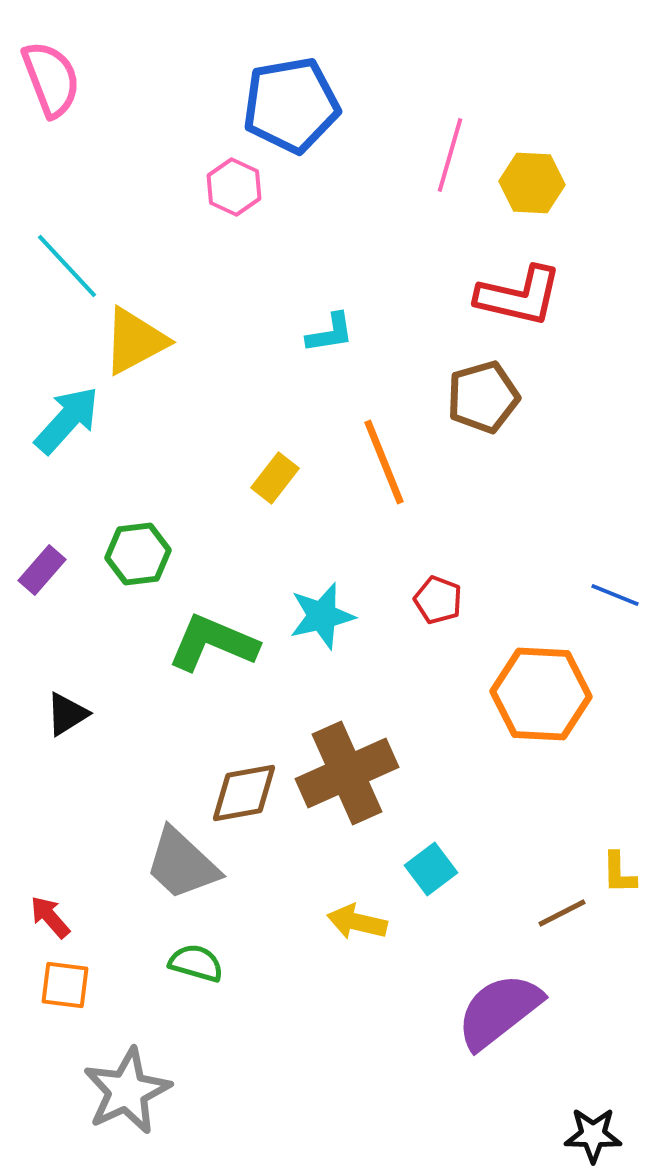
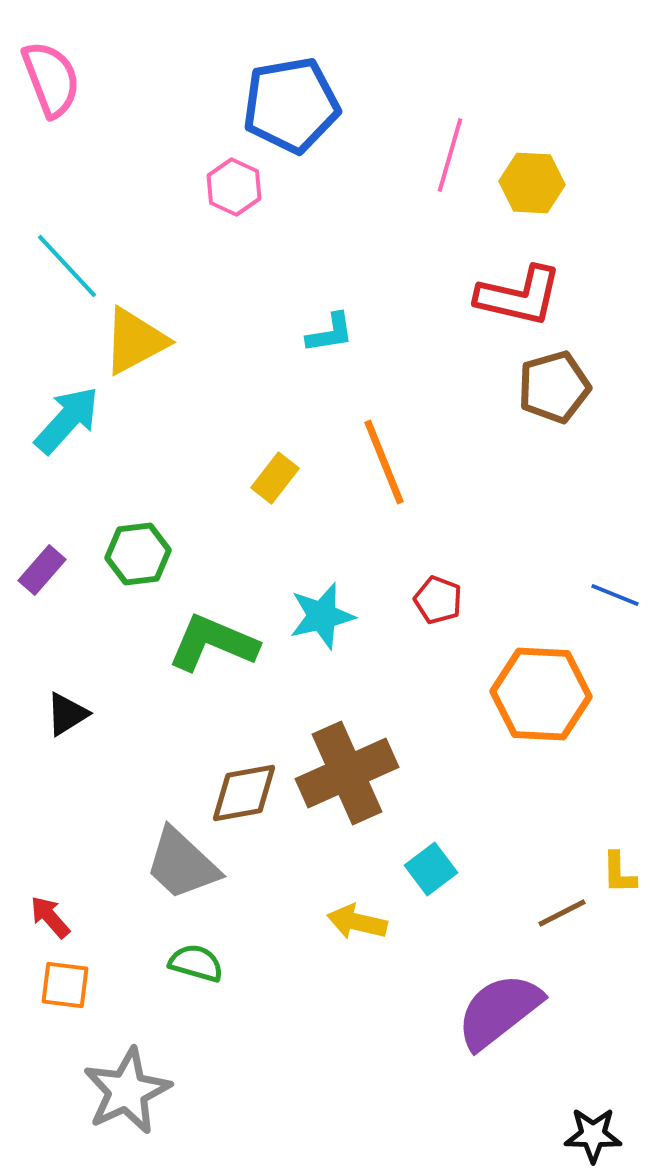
brown pentagon: moved 71 px right, 10 px up
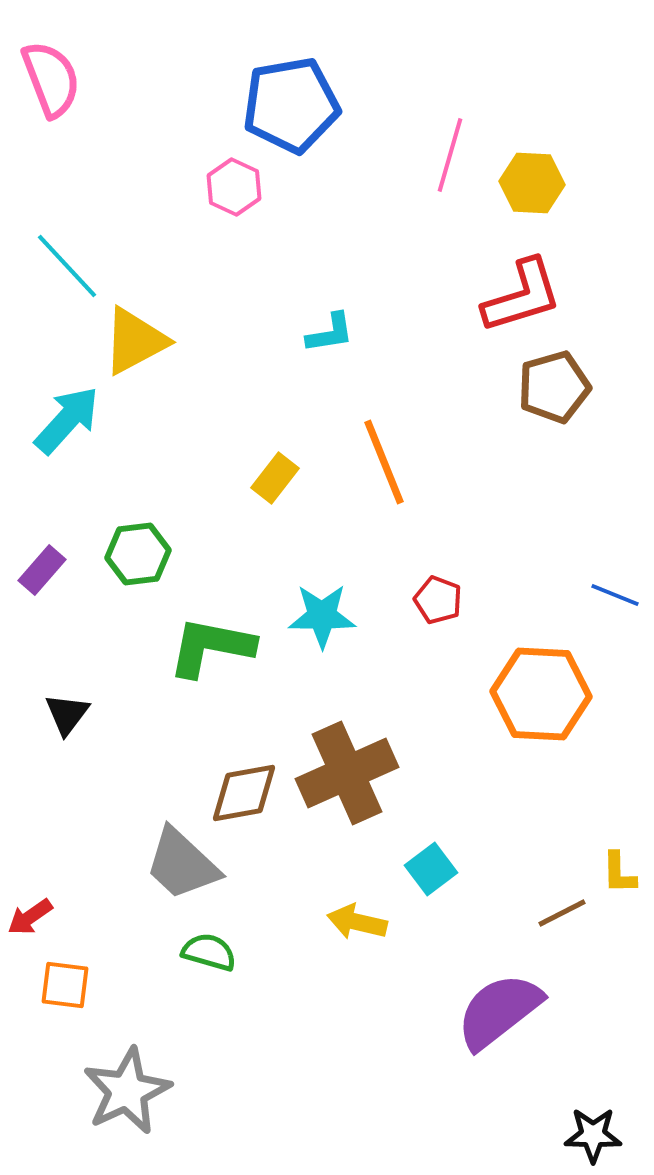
red L-shape: moved 3 px right; rotated 30 degrees counterclockwise
cyan star: rotated 14 degrees clockwise
green L-shape: moved 2 px left, 4 px down; rotated 12 degrees counterclockwise
black triangle: rotated 21 degrees counterclockwise
red arrow: moved 20 px left; rotated 84 degrees counterclockwise
green semicircle: moved 13 px right, 11 px up
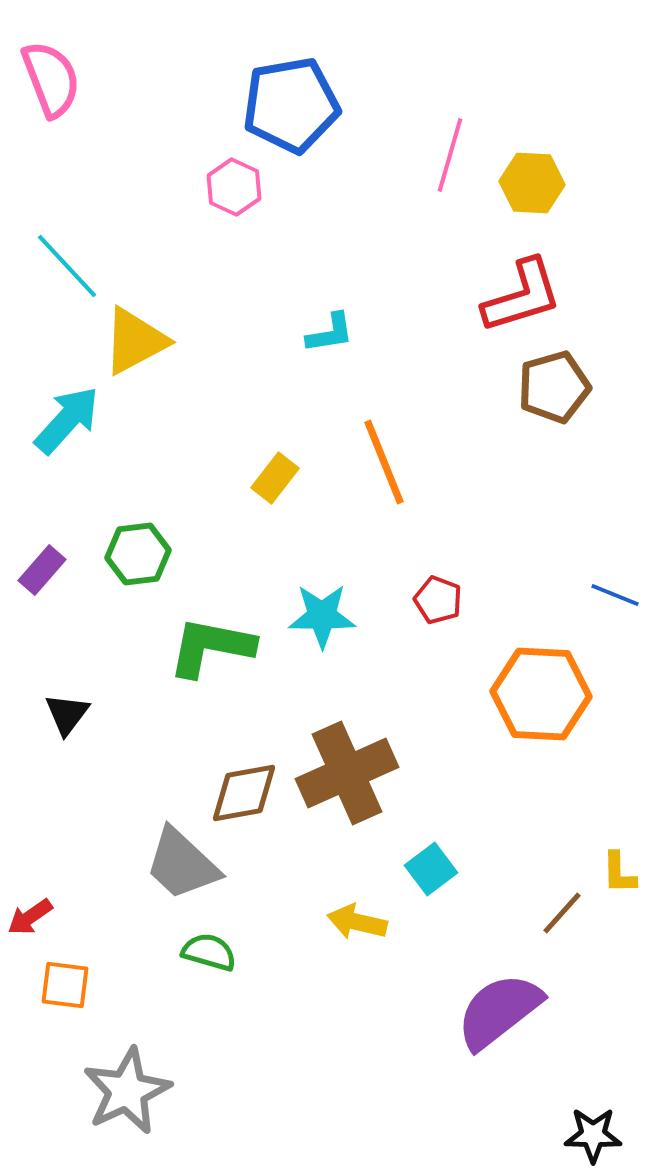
brown line: rotated 21 degrees counterclockwise
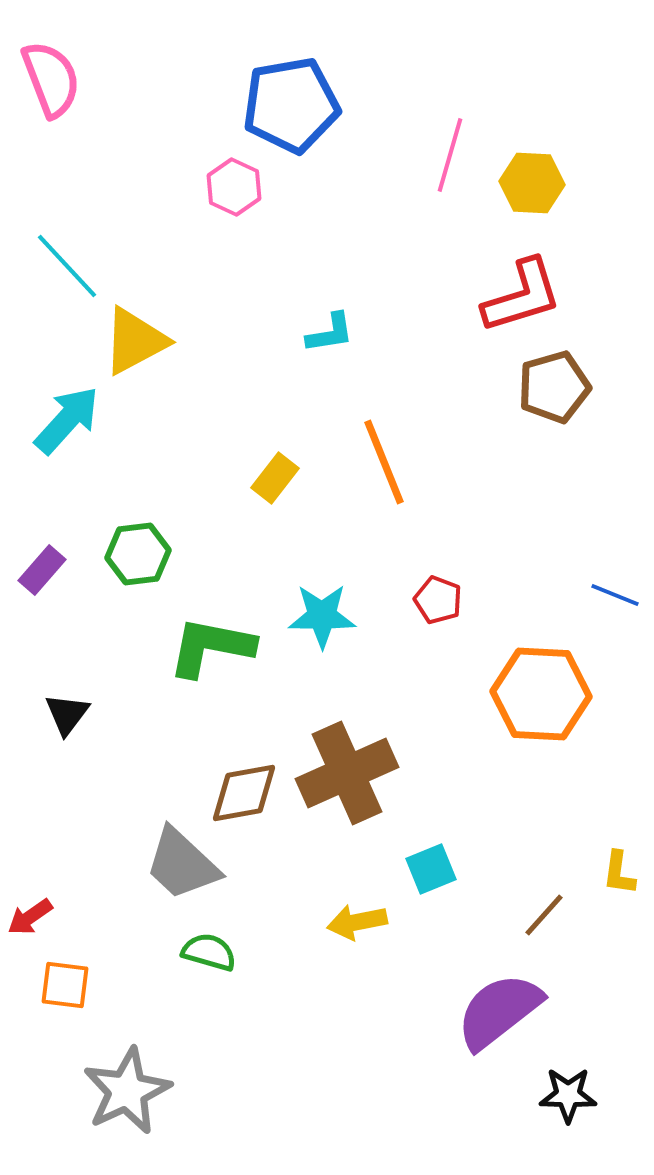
cyan square: rotated 15 degrees clockwise
yellow L-shape: rotated 9 degrees clockwise
brown line: moved 18 px left, 2 px down
yellow arrow: rotated 24 degrees counterclockwise
black star: moved 25 px left, 40 px up
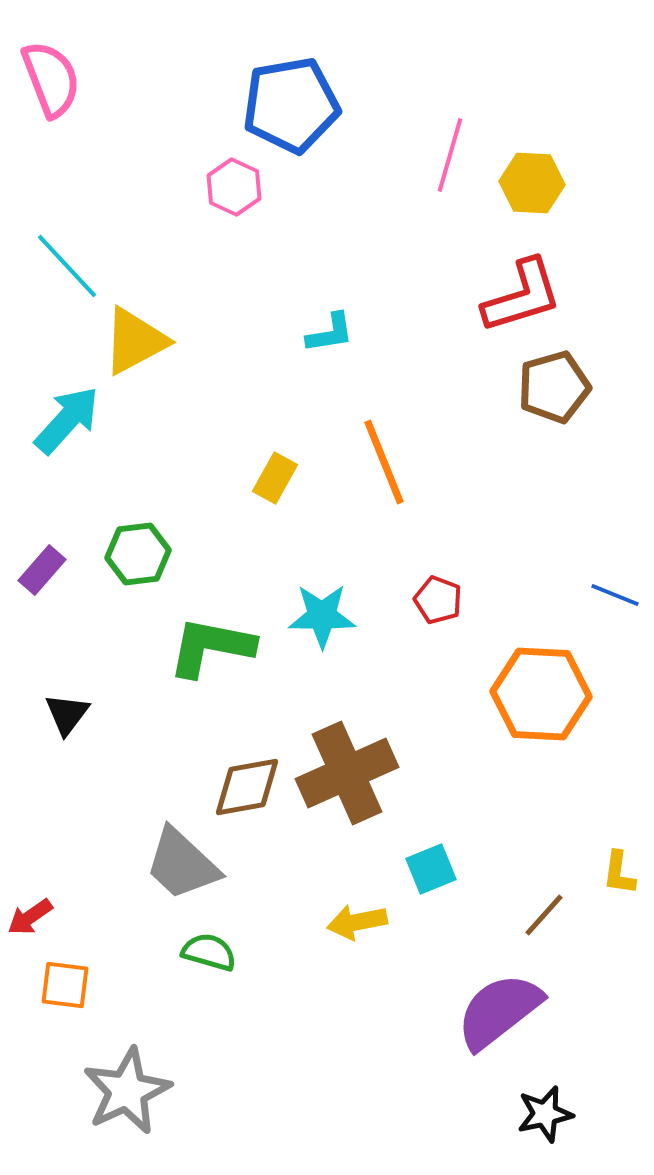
yellow rectangle: rotated 9 degrees counterclockwise
brown diamond: moved 3 px right, 6 px up
black star: moved 23 px left, 19 px down; rotated 14 degrees counterclockwise
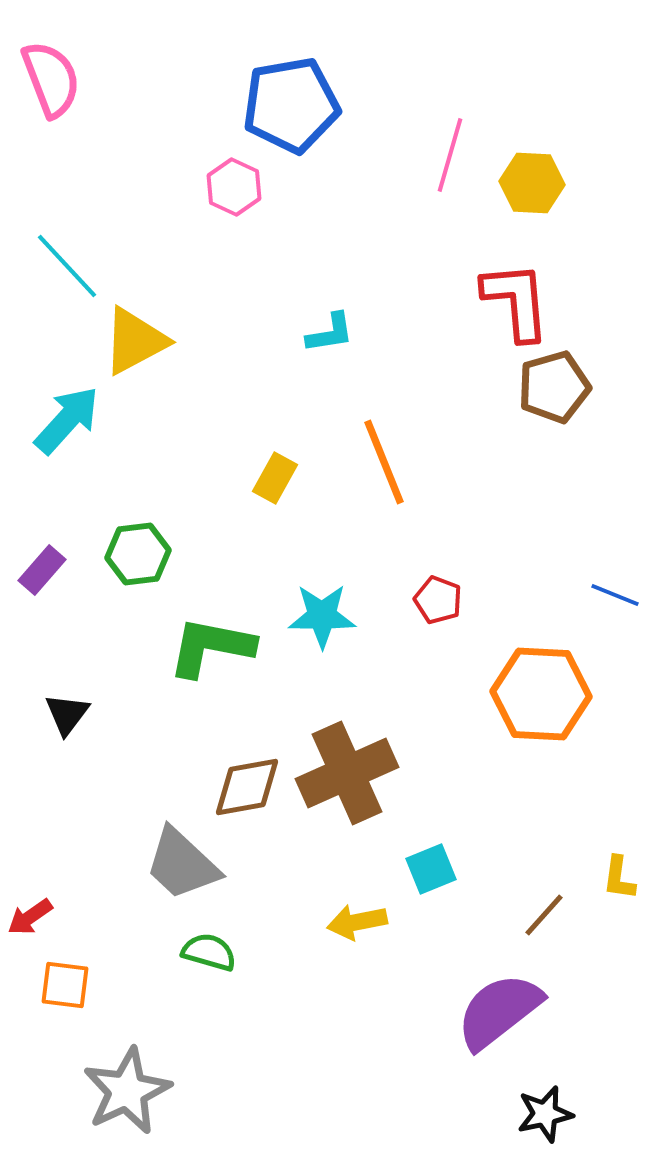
red L-shape: moved 6 px left, 5 px down; rotated 78 degrees counterclockwise
yellow L-shape: moved 5 px down
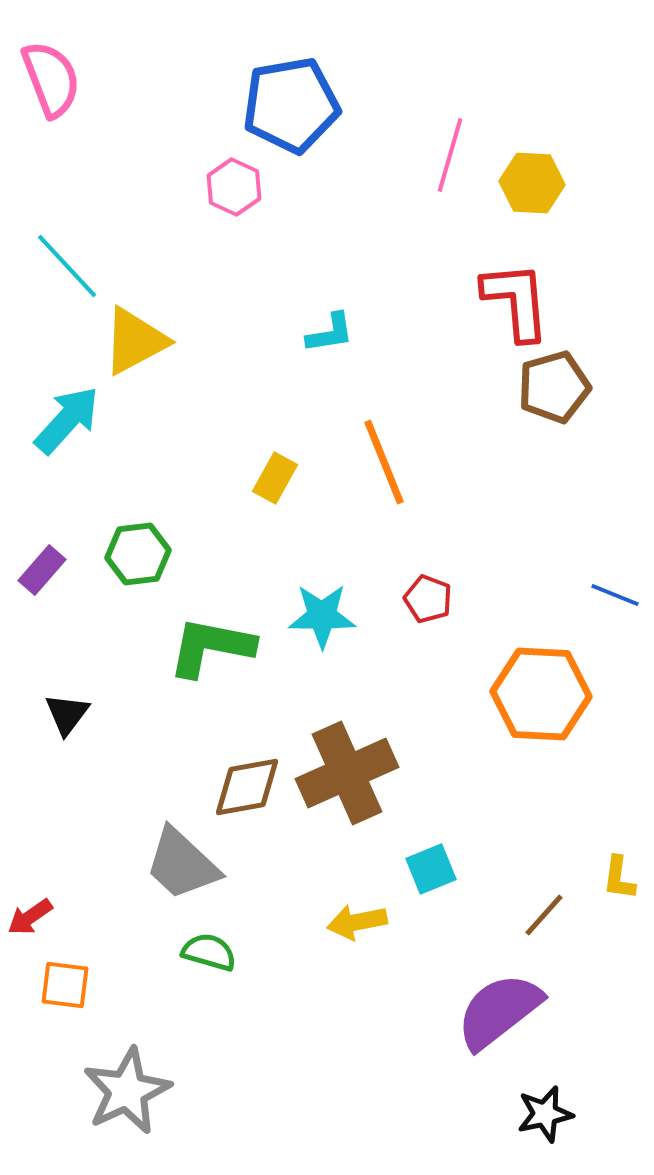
red pentagon: moved 10 px left, 1 px up
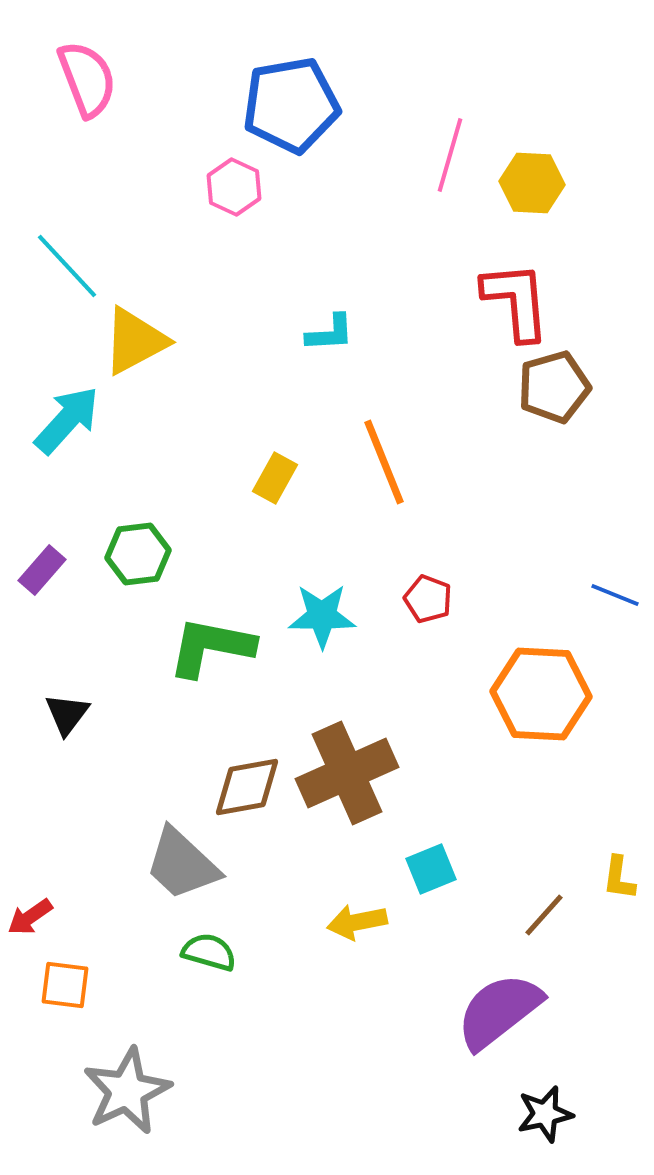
pink semicircle: moved 36 px right
cyan L-shape: rotated 6 degrees clockwise
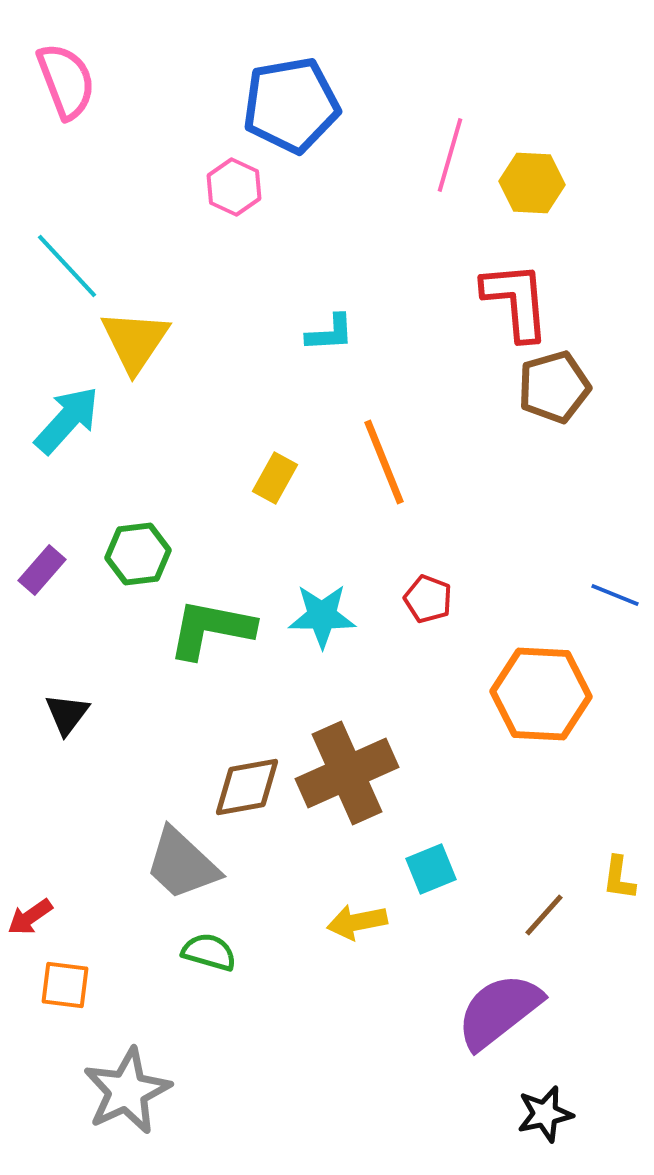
pink semicircle: moved 21 px left, 2 px down
yellow triangle: rotated 28 degrees counterclockwise
green L-shape: moved 18 px up
